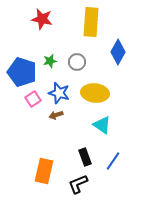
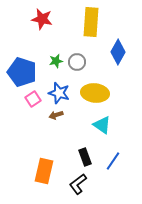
green star: moved 6 px right
black L-shape: rotated 15 degrees counterclockwise
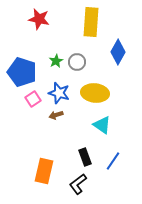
red star: moved 3 px left
green star: rotated 16 degrees counterclockwise
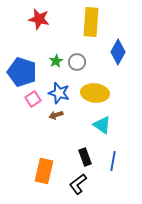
blue line: rotated 24 degrees counterclockwise
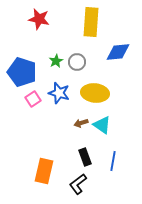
blue diamond: rotated 55 degrees clockwise
brown arrow: moved 25 px right, 8 px down
